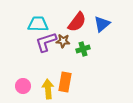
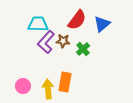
red semicircle: moved 2 px up
purple L-shape: rotated 30 degrees counterclockwise
green cross: rotated 24 degrees counterclockwise
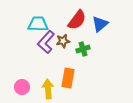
blue triangle: moved 2 px left
brown star: rotated 16 degrees counterclockwise
green cross: rotated 24 degrees clockwise
orange rectangle: moved 3 px right, 4 px up
pink circle: moved 1 px left, 1 px down
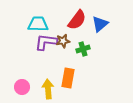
purple L-shape: rotated 55 degrees clockwise
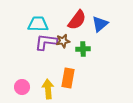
green cross: rotated 16 degrees clockwise
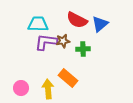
red semicircle: rotated 80 degrees clockwise
orange rectangle: rotated 60 degrees counterclockwise
pink circle: moved 1 px left, 1 px down
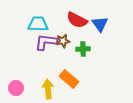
blue triangle: rotated 24 degrees counterclockwise
orange rectangle: moved 1 px right, 1 px down
pink circle: moved 5 px left
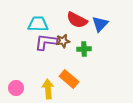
blue triangle: rotated 18 degrees clockwise
green cross: moved 1 px right
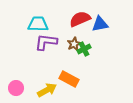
red semicircle: moved 3 px right, 1 px up; rotated 130 degrees clockwise
blue triangle: rotated 36 degrees clockwise
brown star: moved 11 px right, 3 px down; rotated 16 degrees counterclockwise
green cross: rotated 24 degrees counterclockwise
orange rectangle: rotated 12 degrees counterclockwise
yellow arrow: moved 1 px left, 1 px down; rotated 66 degrees clockwise
